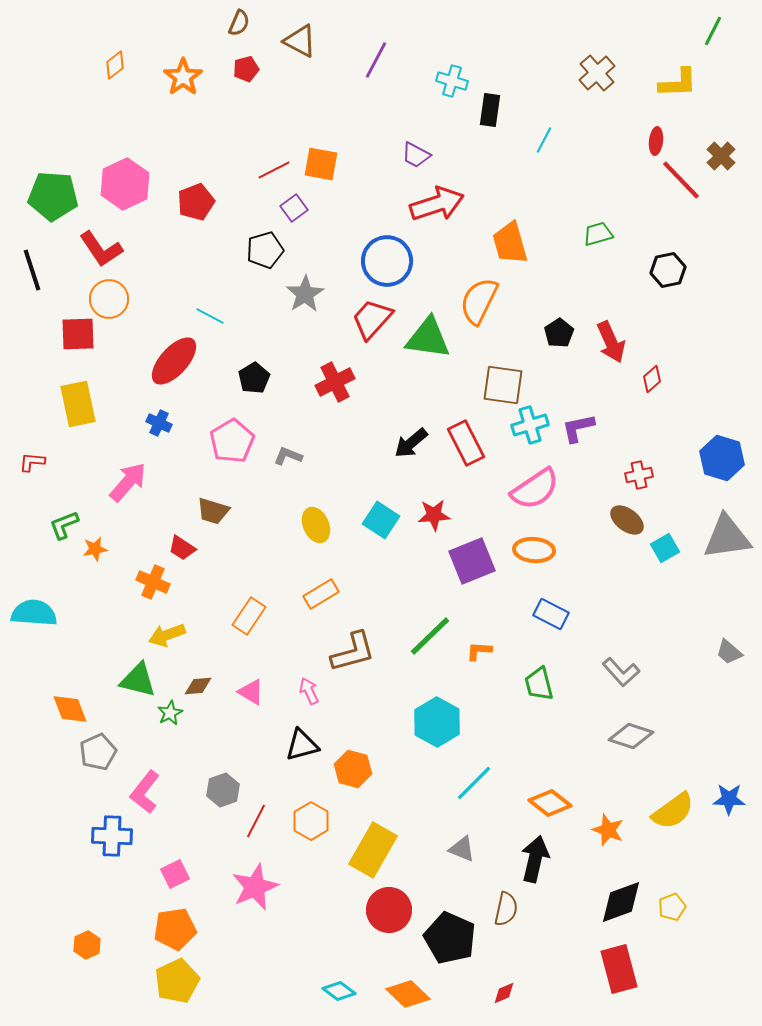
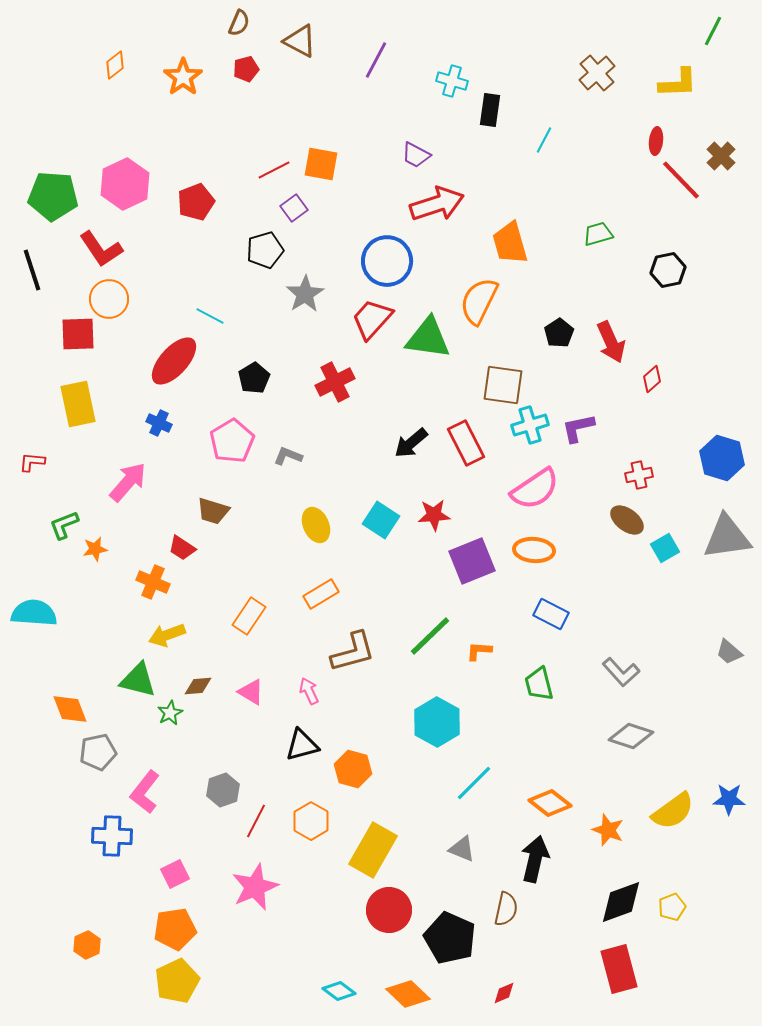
gray pentagon at (98, 752): rotated 12 degrees clockwise
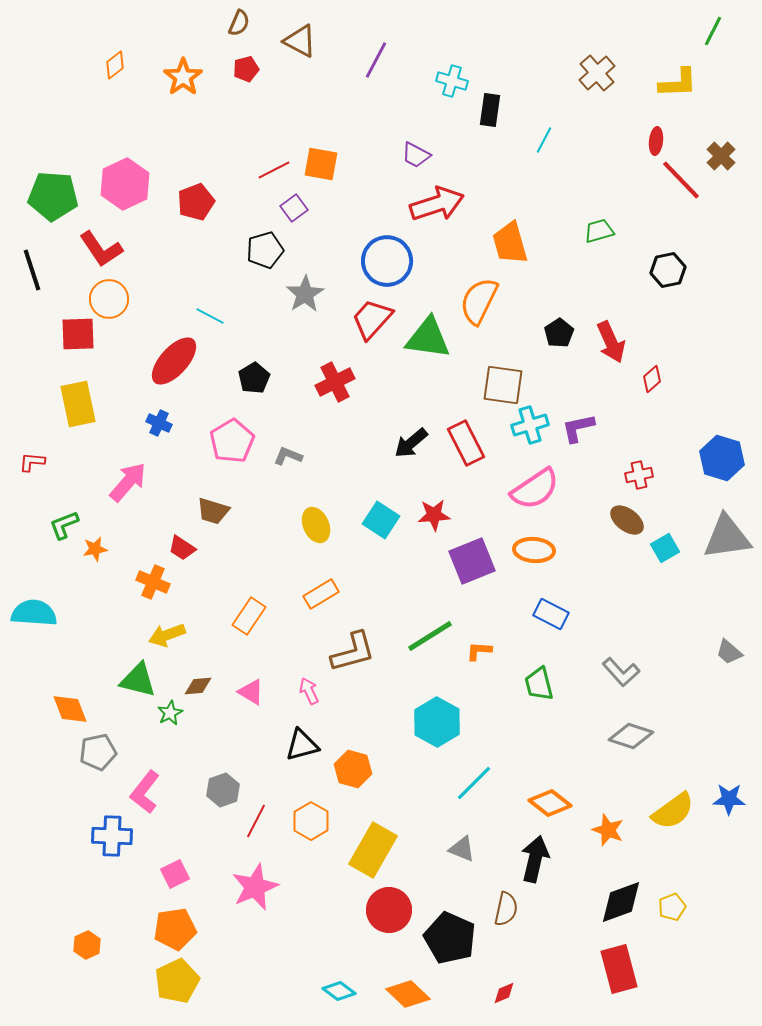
green trapezoid at (598, 234): moved 1 px right, 3 px up
green line at (430, 636): rotated 12 degrees clockwise
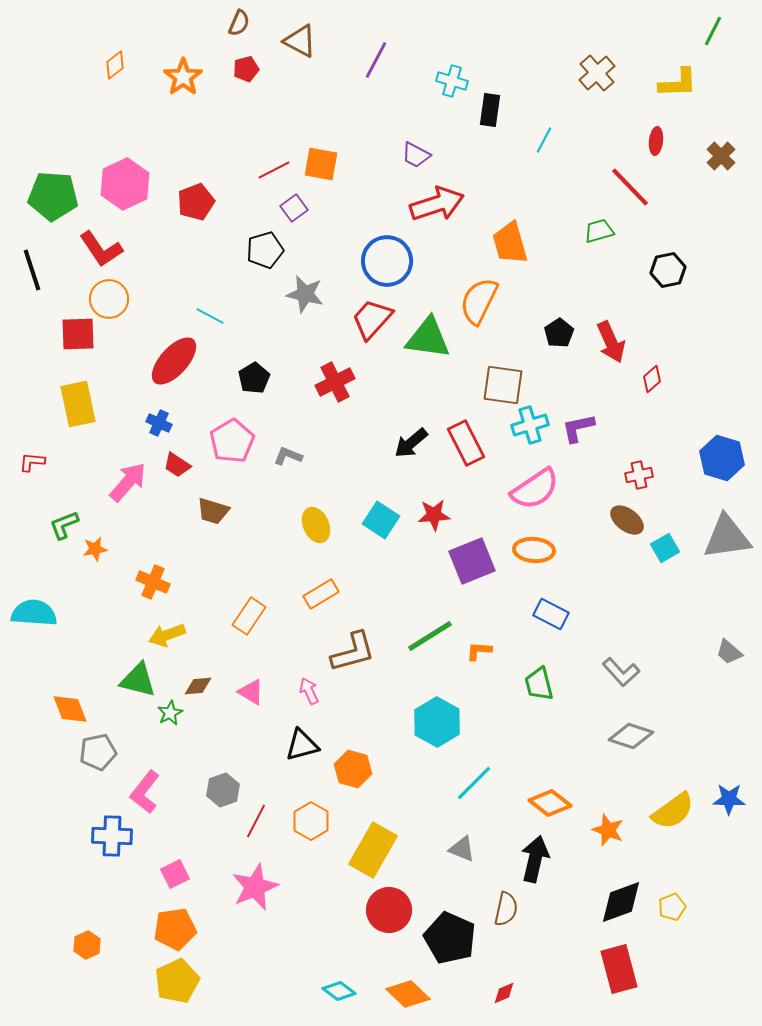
red line at (681, 180): moved 51 px left, 7 px down
gray star at (305, 294): rotated 27 degrees counterclockwise
red trapezoid at (182, 548): moved 5 px left, 83 px up
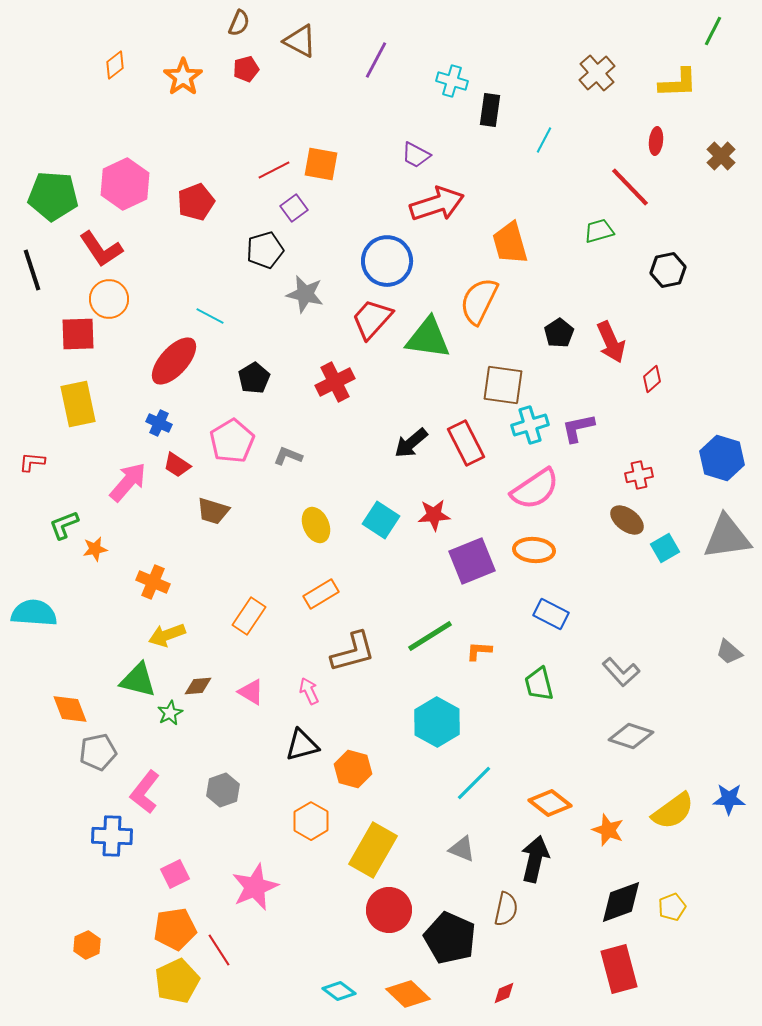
red line at (256, 821): moved 37 px left, 129 px down; rotated 60 degrees counterclockwise
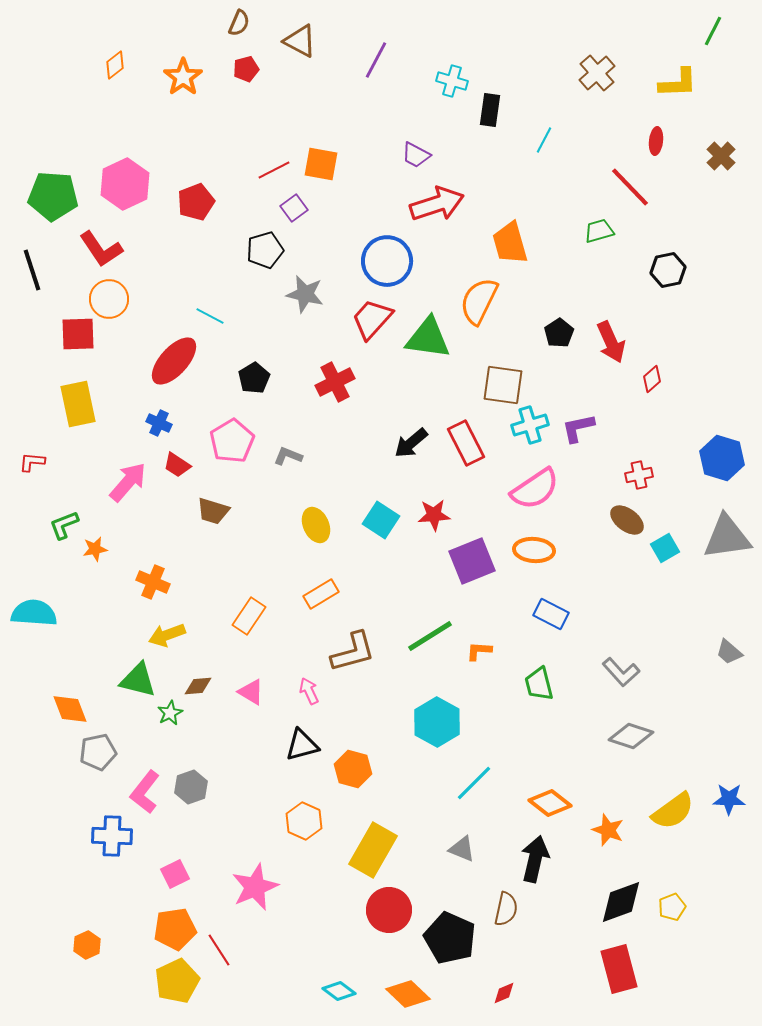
gray hexagon at (223, 790): moved 32 px left, 3 px up
orange hexagon at (311, 821): moved 7 px left; rotated 6 degrees counterclockwise
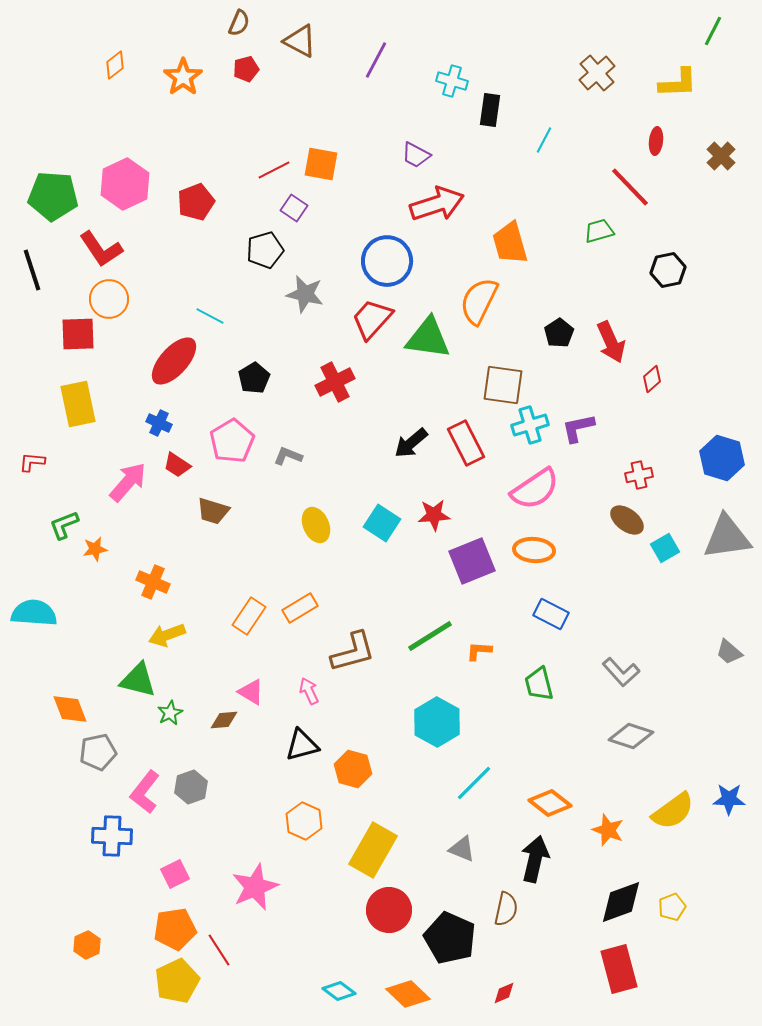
purple square at (294, 208): rotated 20 degrees counterclockwise
cyan square at (381, 520): moved 1 px right, 3 px down
orange rectangle at (321, 594): moved 21 px left, 14 px down
brown diamond at (198, 686): moved 26 px right, 34 px down
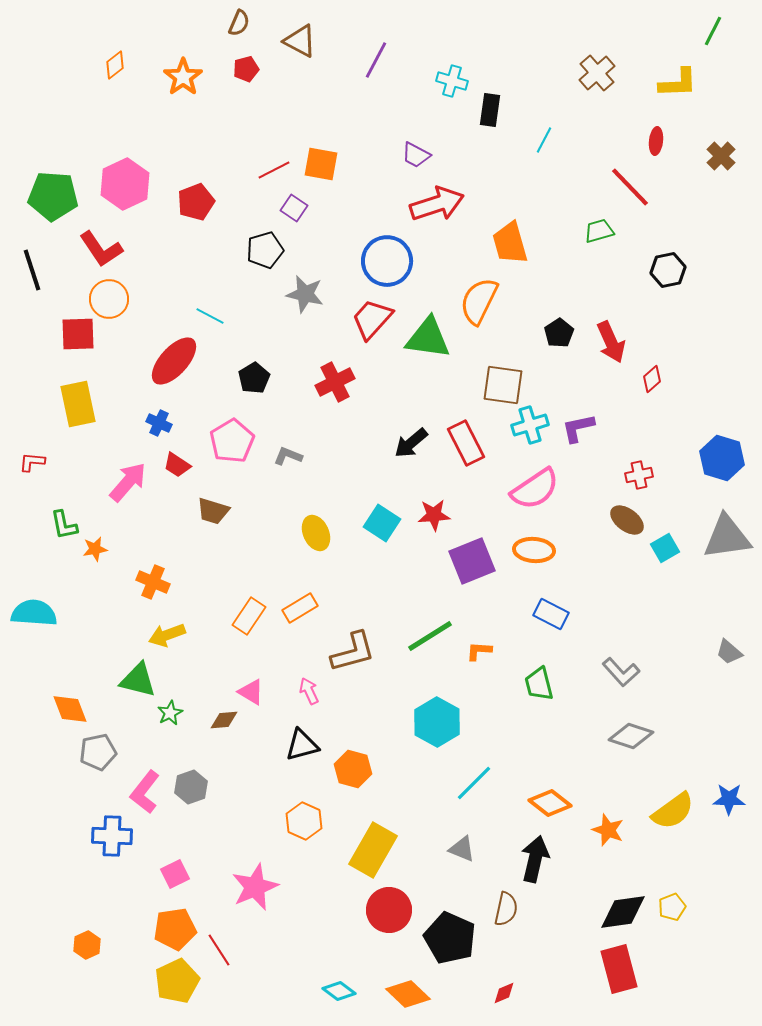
green L-shape at (64, 525): rotated 80 degrees counterclockwise
yellow ellipse at (316, 525): moved 8 px down
black diamond at (621, 902): moved 2 px right, 10 px down; rotated 12 degrees clockwise
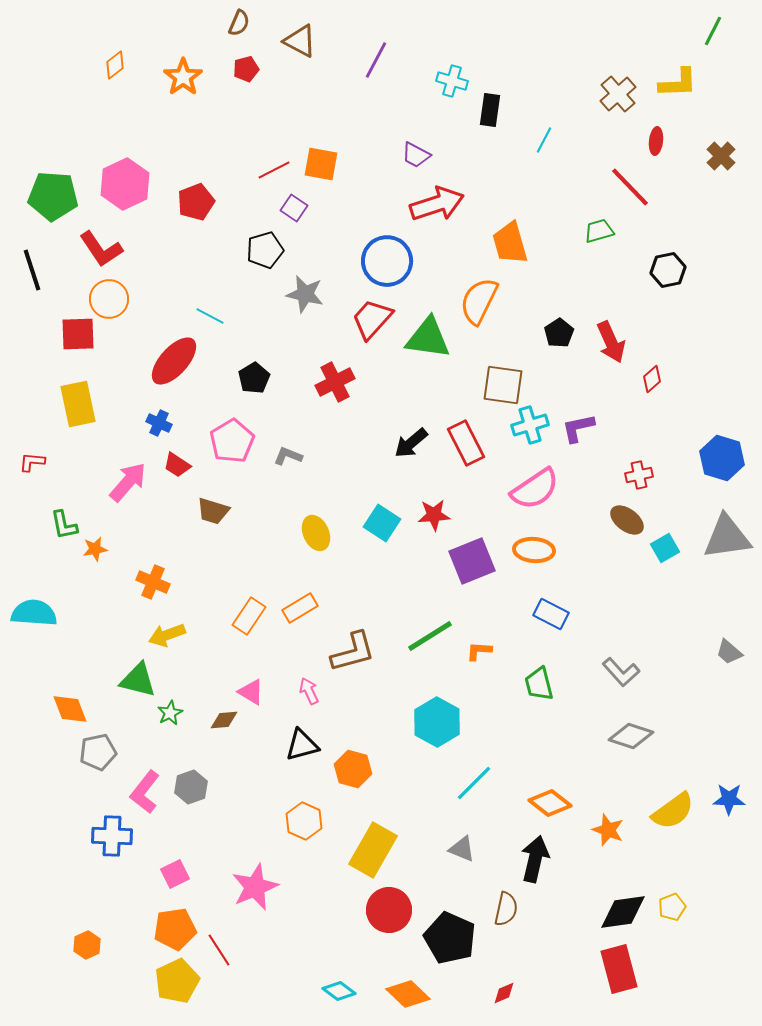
brown cross at (597, 73): moved 21 px right, 21 px down
